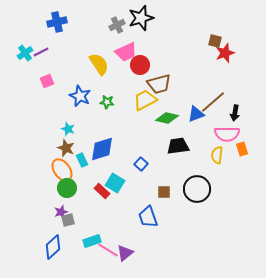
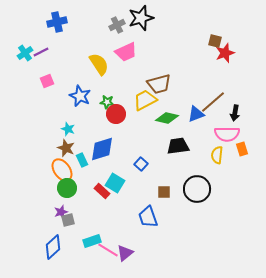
red circle at (140, 65): moved 24 px left, 49 px down
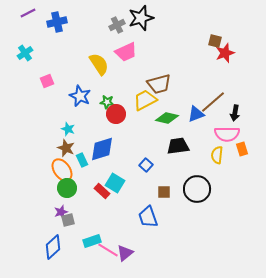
purple line at (41, 52): moved 13 px left, 39 px up
blue square at (141, 164): moved 5 px right, 1 px down
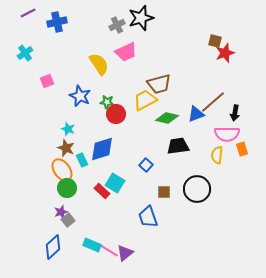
gray square at (68, 220): rotated 24 degrees counterclockwise
cyan rectangle at (92, 241): moved 4 px down; rotated 42 degrees clockwise
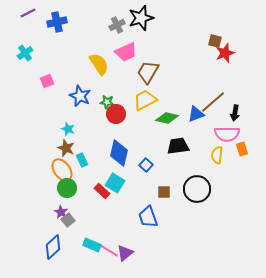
brown trapezoid at (159, 84): moved 11 px left, 12 px up; rotated 135 degrees clockwise
blue diamond at (102, 149): moved 17 px right, 4 px down; rotated 60 degrees counterclockwise
purple star at (61, 212): rotated 24 degrees counterclockwise
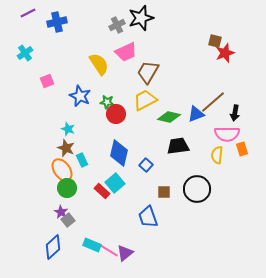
green diamond at (167, 118): moved 2 px right, 1 px up
cyan square at (115, 183): rotated 18 degrees clockwise
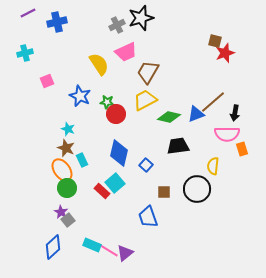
cyan cross at (25, 53): rotated 21 degrees clockwise
yellow semicircle at (217, 155): moved 4 px left, 11 px down
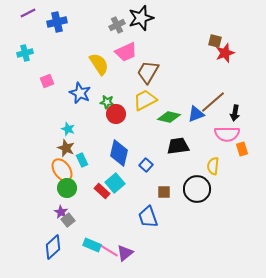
blue star at (80, 96): moved 3 px up
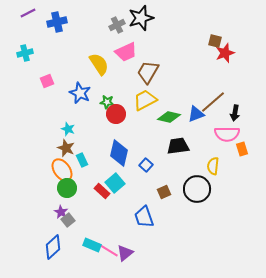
brown square at (164, 192): rotated 24 degrees counterclockwise
blue trapezoid at (148, 217): moved 4 px left
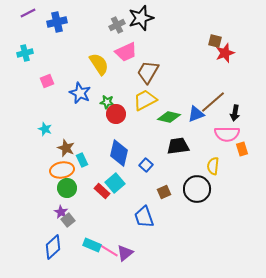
cyan star at (68, 129): moved 23 px left
orange ellipse at (62, 170): rotated 65 degrees counterclockwise
